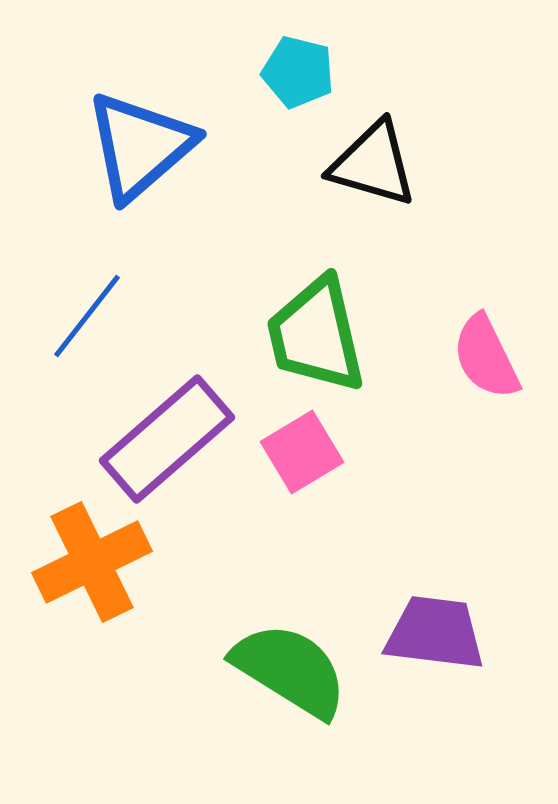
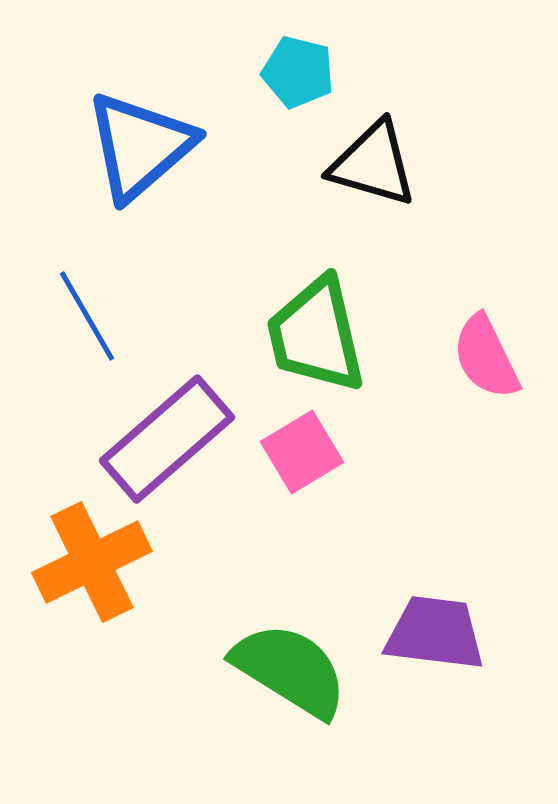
blue line: rotated 68 degrees counterclockwise
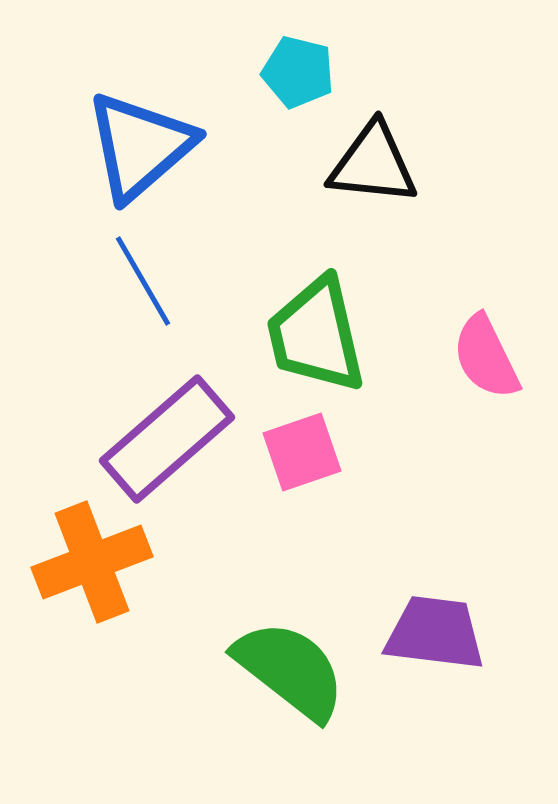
black triangle: rotated 10 degrees counterclockwise
blue line: moved 56 px right, 35 px up
pink square: rotated 12 degrees clockwise
orange cross: rotated 5 degrees clockwise
green semicircle: rotated 6 degrees clockwise
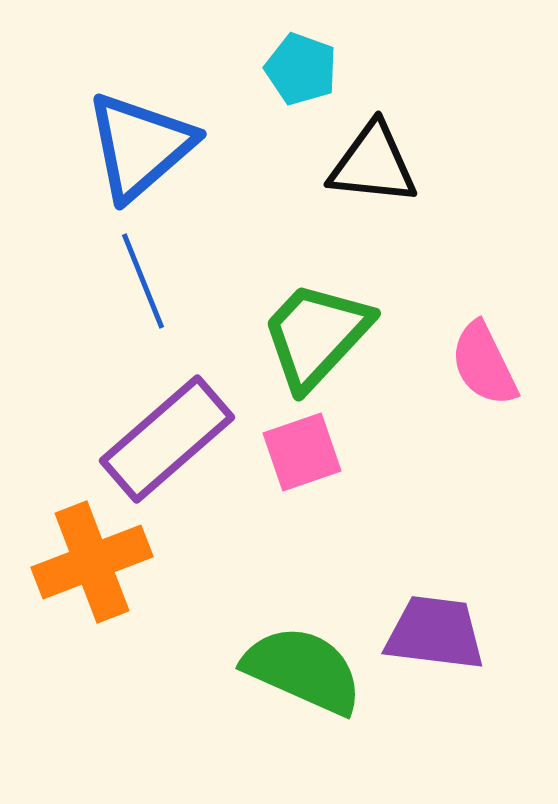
cyan pentagon: moved 3 px right, 3 px up; rotated 6 degrees clockwise
blue line: rotated 8 degrees clockwise
green trapezoid: rotated 56 degrees clockwise
pink semicircle: moved 2 px left, 7 px down
green semicircle: moved 13 px right; rotated 14 degrees counterclockwise
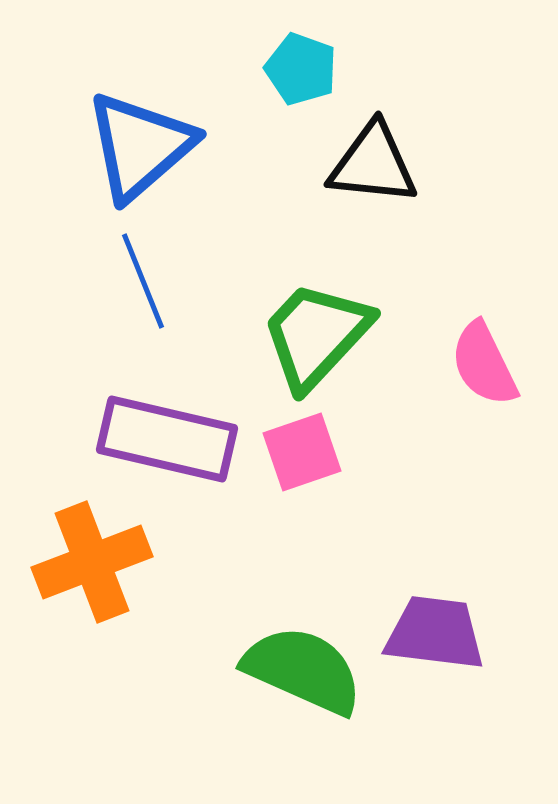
purple rectangle: rotated 54 degrees clockwise
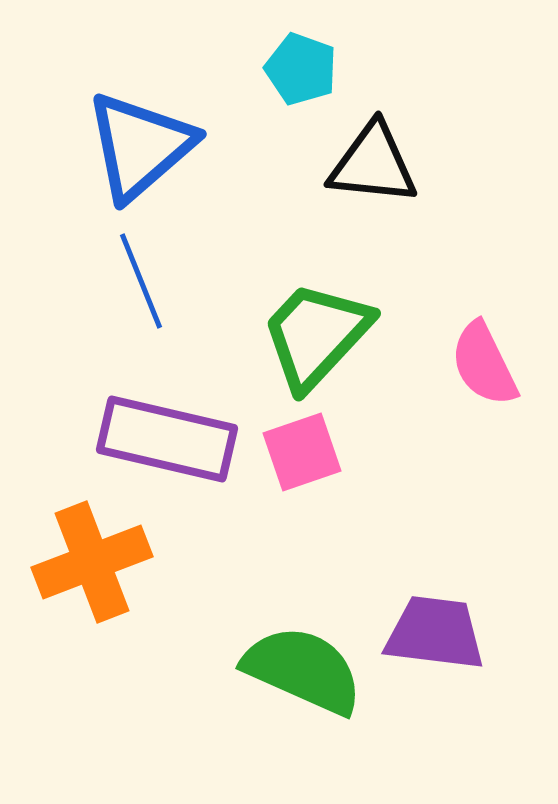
blue line: moved 2 px left
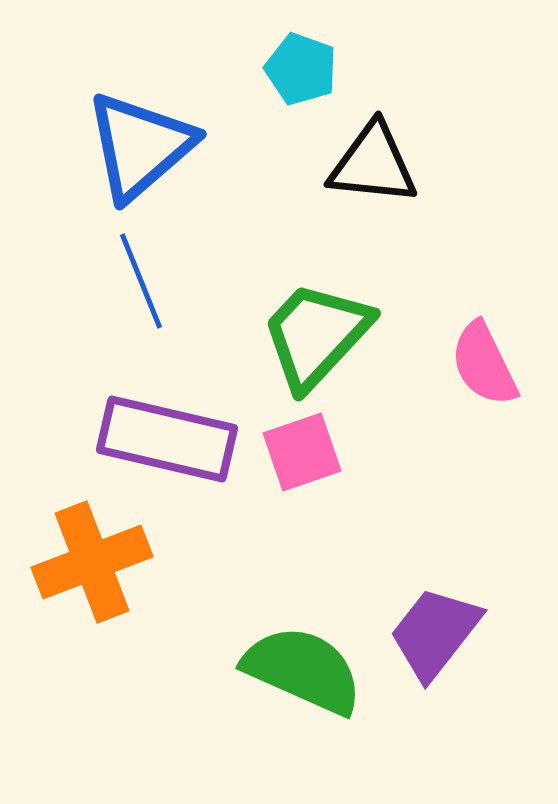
purple trapezoid: rotated 59 degrees counterclockwise
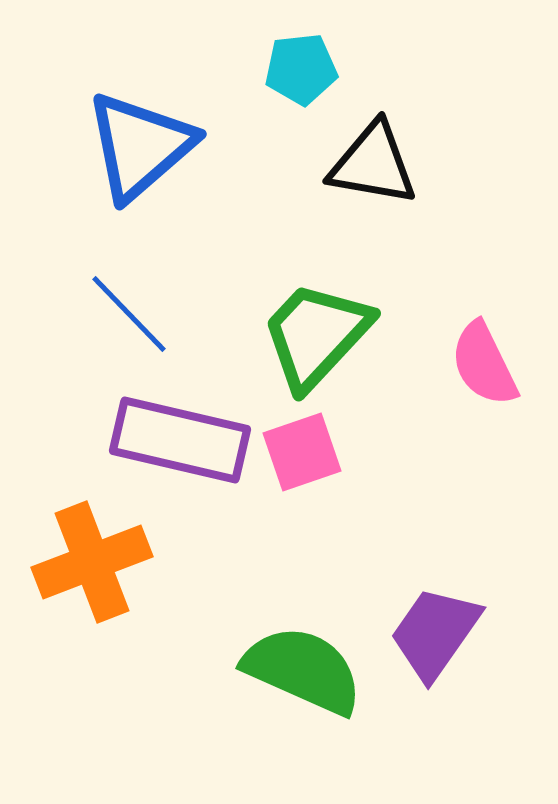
cyan pentagon: rotated 26 degrees counterclockwise
black triangle: rotated 4 degrees clockwise
blue line: moved 12 px left, 33 px down; rotated 22 degrees counterclockwise
purple rectangle: moved 13 px right, 1 px down
purple trapezoid: rotated 3 degrees counterclockwise
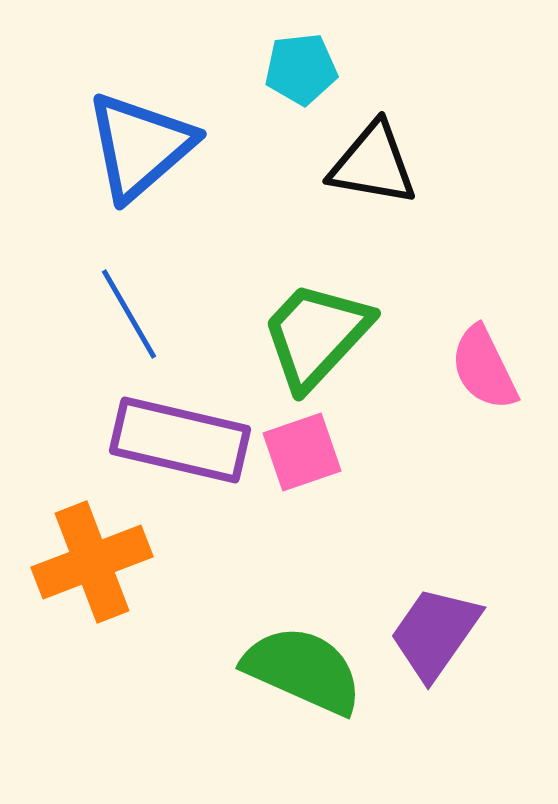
blue line: rotated 14 degrees clockwise
pink semicircle: moved 4 px down
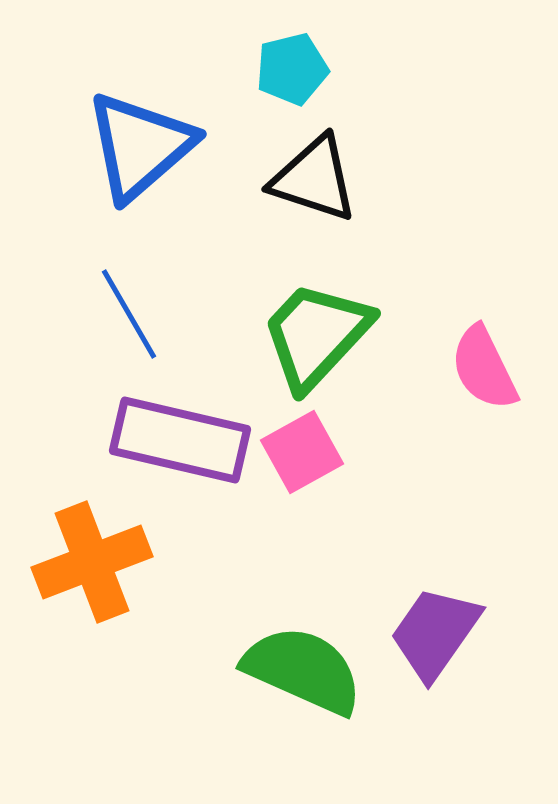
cyan pentagon: moved 9 px left; rotated 8 degrees counterclockwise
black triangle: moved 59 px left, 15 px down; rotated 8 degrees clockwise
pink square: rotated 10 degrees counterclockwise
